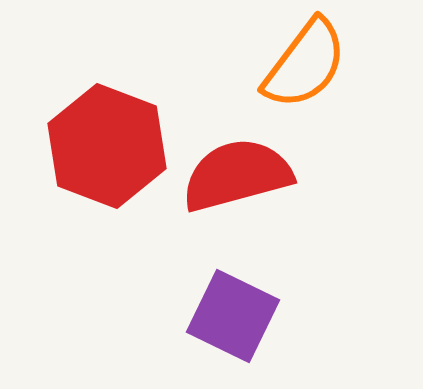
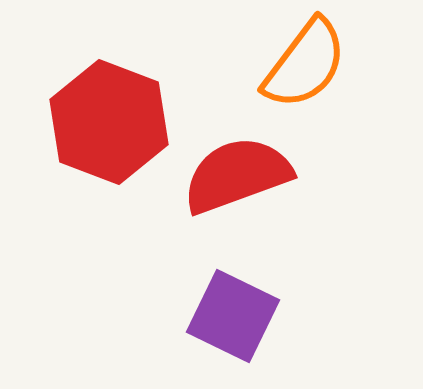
red hexagon: moved 2 px right, 24 px up
red semicircle: rotated 5 degrees counterclockwise
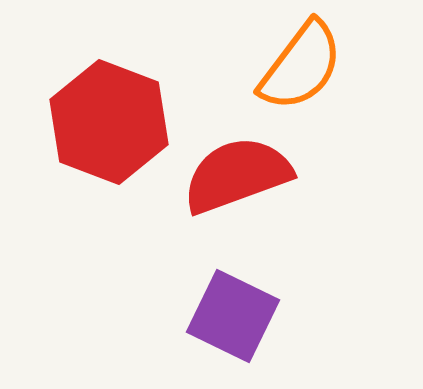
orange semicircle: moved 4 px left, 2 px down
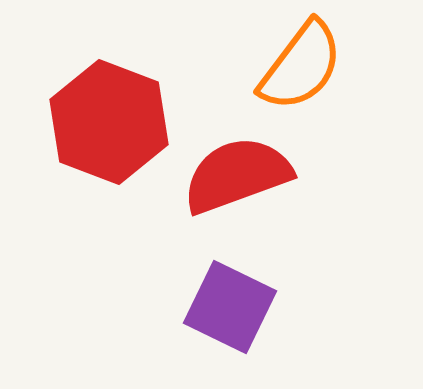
purple square: moved 3 px left, 9 px up
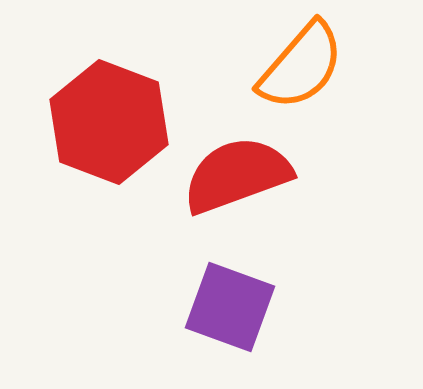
orange semicircle: rotated 4 degrees clockwise
purple square: rotated 6 degrees counterclockwise
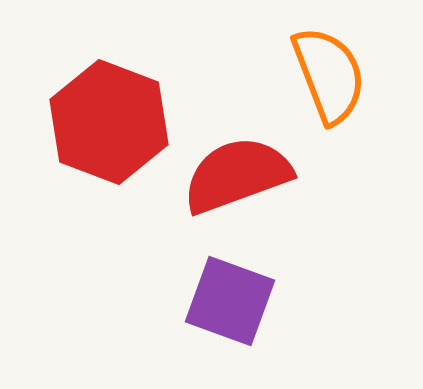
orange semicircle: moved 28 px right, 9 px down; rotated 62 degrees counterclockwise
purple square: moved 6 px up
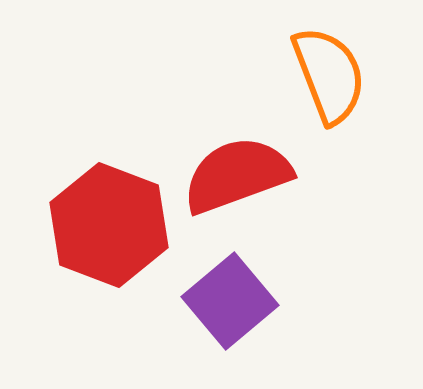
red hexagon: moved 103 px down
purple square: rotated 30 degrees clockwise
